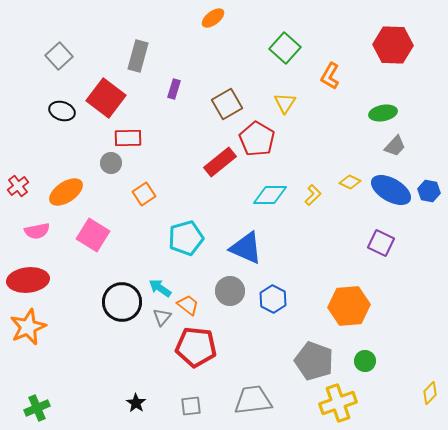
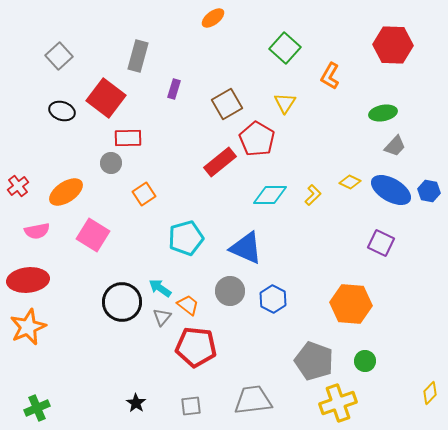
orange hexagon at (349, 306): moved 2 px right, 2 px up; rotated 9 degrees clockwise
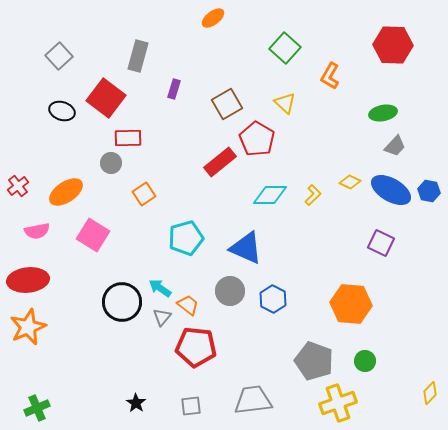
yellow triangle at (285, 103): rotated 20 degrees counterclockwise
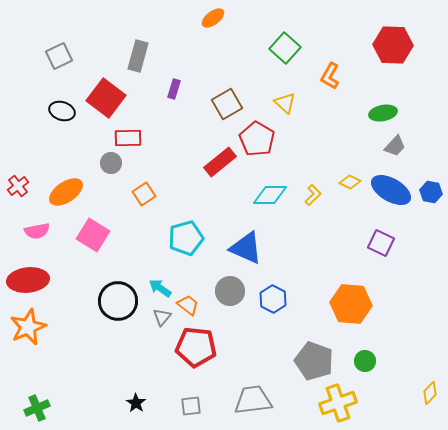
gray square at (59, 56): rotated 16 degrees clockwise
blue hexagon at (429, 191): moved 2 px right, 1 px down
black circle at (122, 302): moved 4 px left, 1 px up
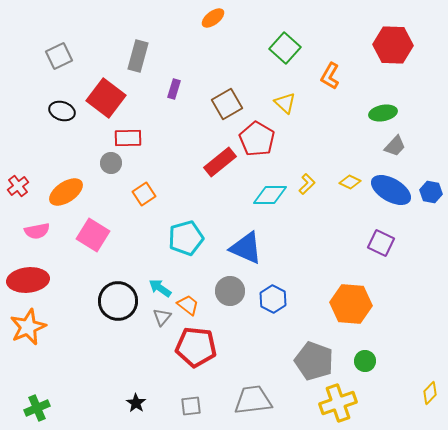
yellow L-shape at (313, 195): moved 6 px left, 11 px up
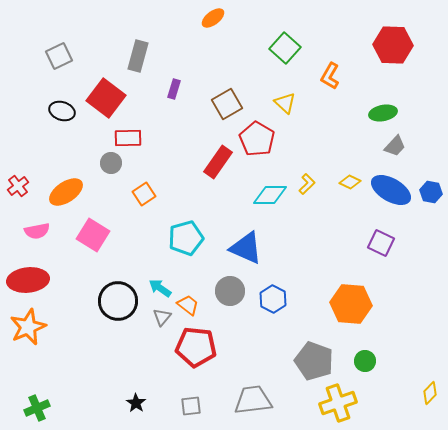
red rectangle at (220, 162): moved 2 px left; rotated 16 degrees counterclockwise
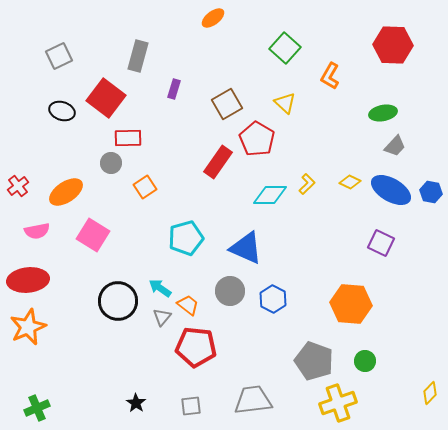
orange square at (144, 194): moved 1 px right, 7 px up
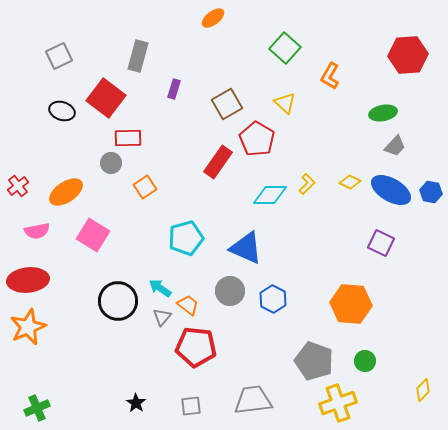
red hexagon at (393, 45): moved 15 px right, 10 px down; rotated 6 degrees counterclockwise
yellow diamond at (430, 393): moved 7 px left, 3 px up
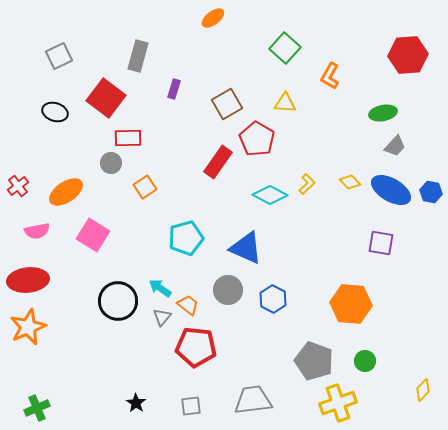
yellow triangle at (285, 103): rotated 40 degrees counterclockwise
black ellipse at (62, 111): moved 7 px left, 1 px down
yellow diamond at (350, 182): rotated 20 degrees clockwise
cyan diamond at (270, 195): rotated 28 degrees clockwise
purple square at (381, 243): rotated 16 degrees counterclockwise
gray circle at (230, 291): moved 2 px left, 1 px up
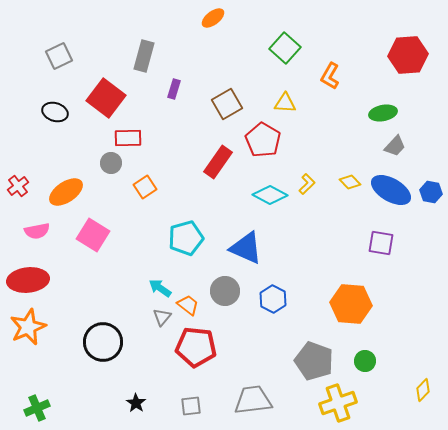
gray rectangle at (138, 56): moved 6 px right
red pentagon at (257, 139): moved 6 px right, 1 px down
gray circle at (228, 290): moved 3 px left, 1 px down
black circle at (118, 301): moved 15 px left, 41 px down
